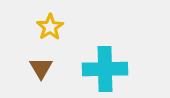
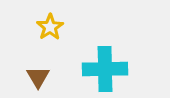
brown triangle: moved 3 px left, 9 px down
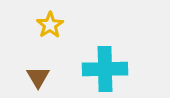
yellow star: moved 2 px up
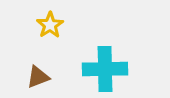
brown triangle: rotated 40 degrees clockwise
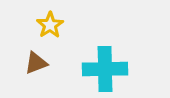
brown triangle: moved 2 px left, 14 px up
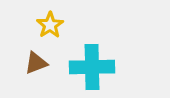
cyan cross: moved 13 px left, 2 px up
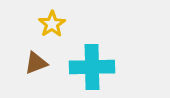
yellow star: moved 2 px right, 1 px up
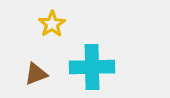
brown triangle: moved 11 px down
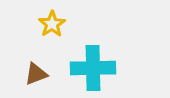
cyan cross: moved 1 px right, 1 px down
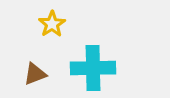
brown triangle: moved 1 px left
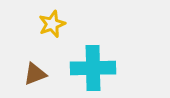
yellow star: rotated 12 degrees clockwise
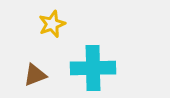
brown triangle: moved 1 px down
